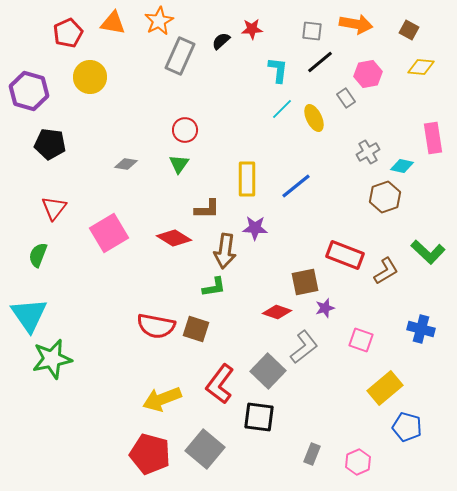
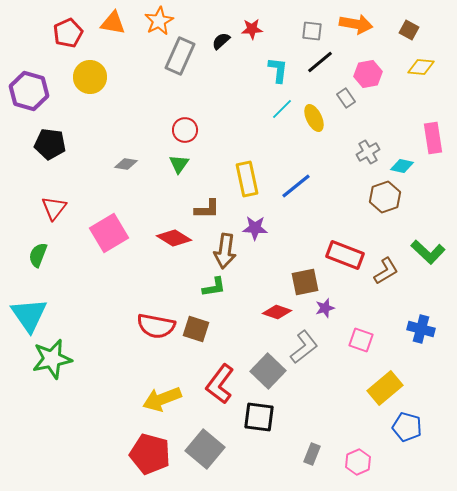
yellow rectangle at (247, 179): rotated 12 degrees counterclockwise
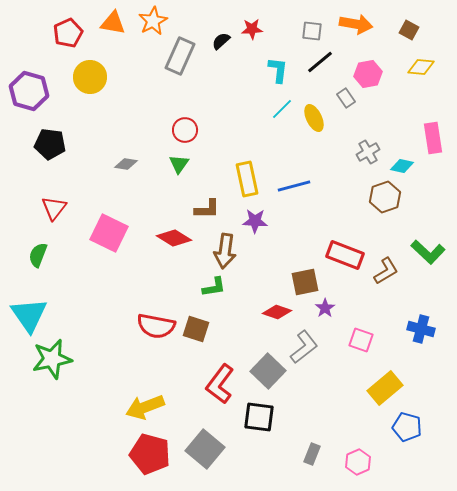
orange star at (159, 21): moved 6 px left
blue line at (296, 186): moved 2 px left; rotated 24 degrees clockwise
purple star at (255, 228): moved 7 px up
pink square at (109, 233): rotated 33 degrees counterclockwise
purple star at (325, 308): rotated 18 degrees counterclockwise
yellow arrow at (162, 399): moved 17 px left, 8 px down
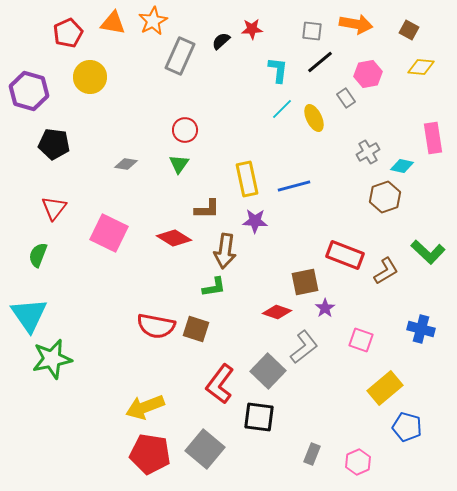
black pentagon at (50, 144): moved 4 px right
red pentagon at (150, 454): rotated 6 degrees counterclockwise
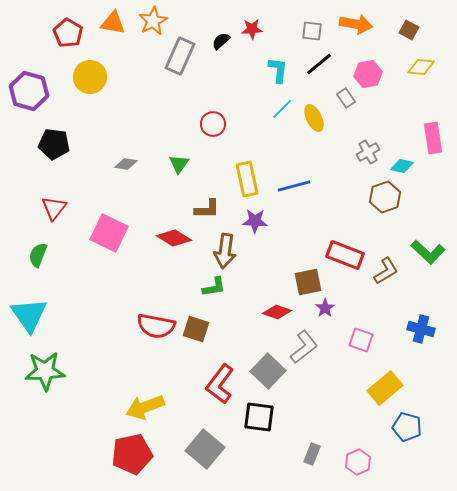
red pentagon at (68, 33): rotated 16 degrees counterclockwise
black line at (320, 62): moved 1 px left, 2 px down
red circle at (185, 130): moved 28 px right, 6 px up
brown square at (305, 282): moved 3 px right
green star at (52, 359): moved 7 px left, 12 px down; rotated 9 degrees clockwise
red pentagon at (150, 454): moved 18 px left; rotated 21 degrees counterclockwise
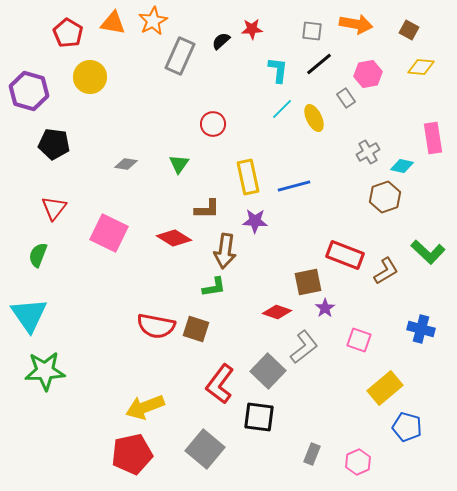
yellow rectangle at (247, 179): moved 1 px right, 2 px up
pink square at (361, 340): moved 2 px left
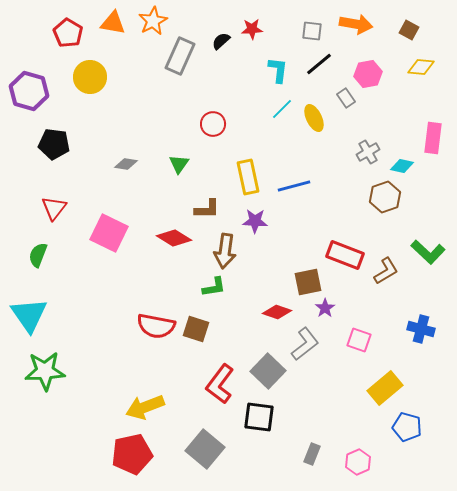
pink rectangle at (433, 138): rotated 16 degrees clockwise
gray L-shape at (304, 347): moved 1 px right, 3 px up
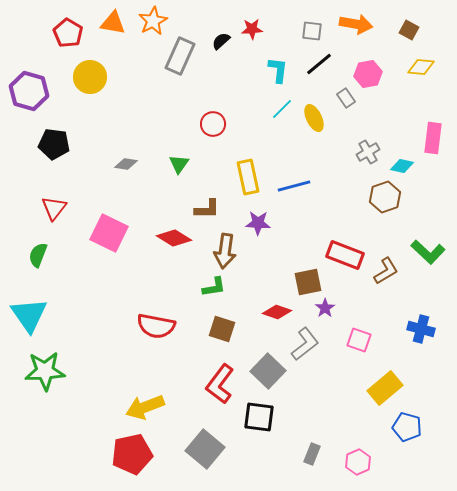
purple star at (255, 221): moved 3 px right, 2 px down
brown square at (196, 329): moved 26 px right
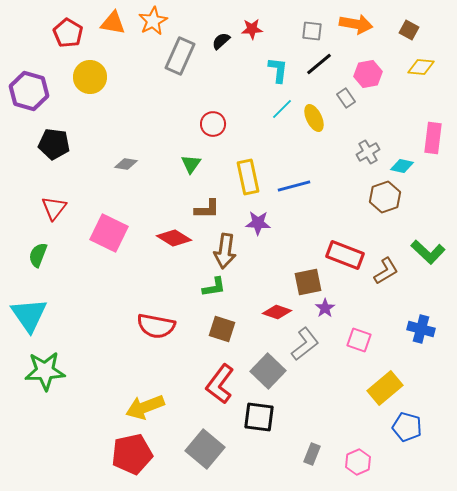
green triangle at (179, 164): moved 12 px right
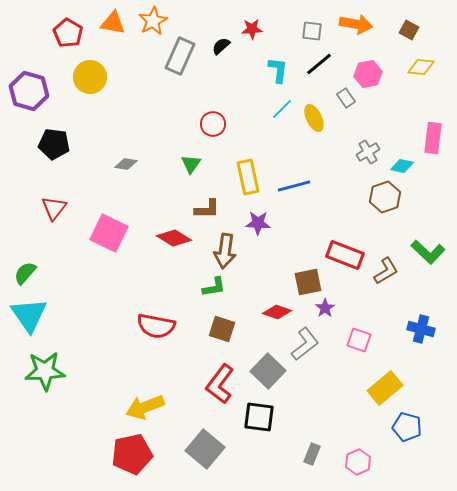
black semicircle at (221, 41): moved 5 px down
green semicircle at (38, 255): moved 13 px left, 18 px down; rotated 20 degrees clockwise
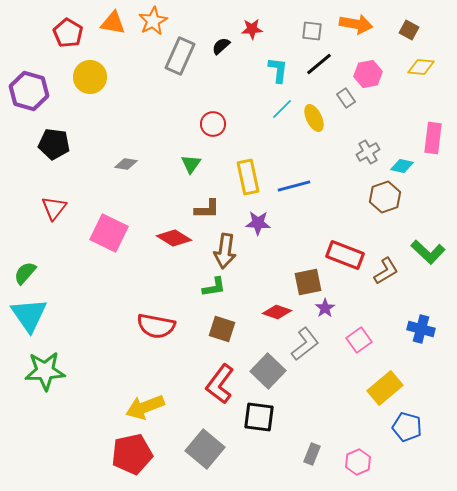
pink square at (359, 340): rotated 35 degrees clockwise
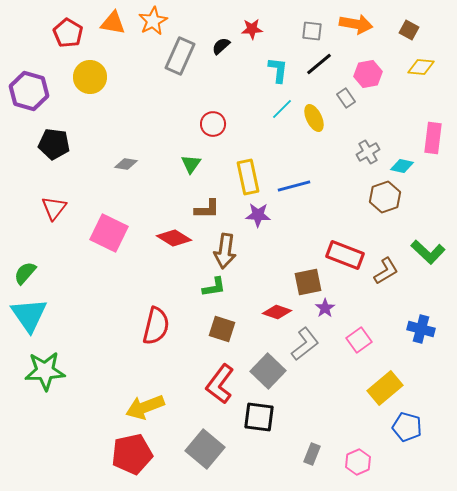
purple star at (258, 223): moved 8 px up
red semicircle at (156, 326): rotated 87 degrees counterclockwise
